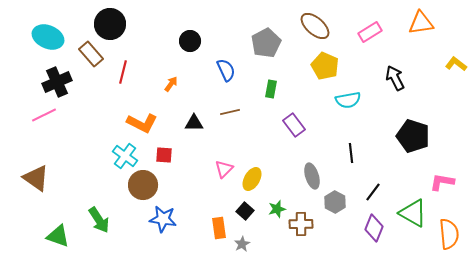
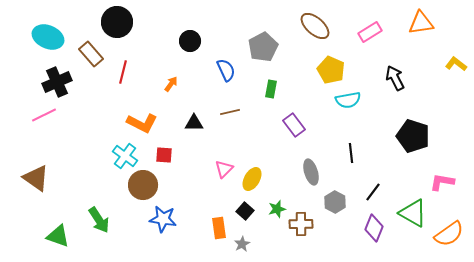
black circle at (110, 24): moved 7 px right, 2 px up
gray pentagon at (266, 43): moved 3 px left, 4 px down
yellow pentagon at (325, 66): moved 6 px right, 4 px down
gray ellipse at (312, 176): moved 1 px left, 4 px up
orange semicircle at (449, 234): rotated 60 degrees clockwise
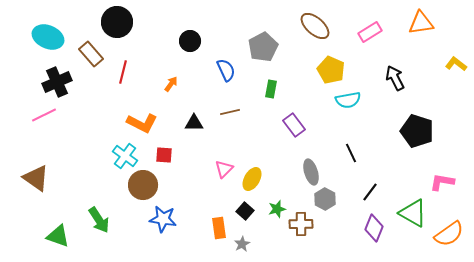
black pentagon at (413, 136): moved 4 px right, 5 px up
black line at (351, 153): rotated 18 degrees counterclockwise
black line at (373, 192): moved 3 px left
gray hexagon at (335, 202): moved 10 px left, 3 px up
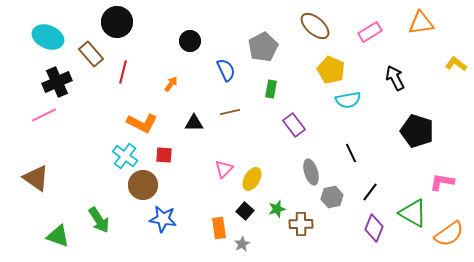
gray hexagon at (325, 199): moved 7 px right, 2 px up; rotated 20 degrees clockwise
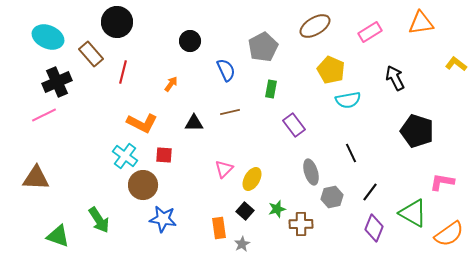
brown ellipse at (315, 26): rotated 72 degrees counterclockwise
brown triangle at (36, 178): rotated 32 degrees counterclockwise
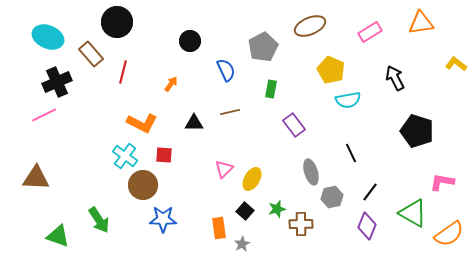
brown ellipse at (315, 26): moved 5 px left; rotated 8 degrees clockwise
blue star at (163, 219): rotated 8 degrees counterclockwise
purple diamond at (374, 228): moved 7 px left, 2 px up
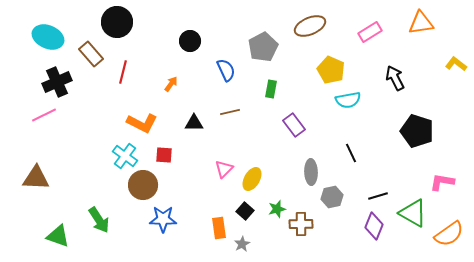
gray ellipse at (311, 172): rotated 15 degrees clockwise
black line at (370, 192): moved 8 px right, 4 px down; rotated 36 degrees clockwise
purple diamond at (367, 226): moved 7 px right
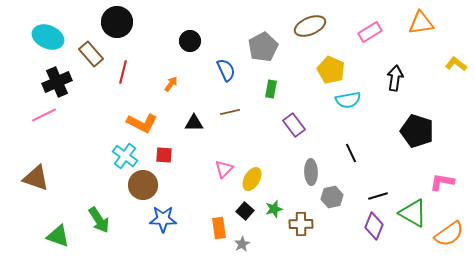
black arrow at (395, 78): rotated 35 degrees clockwise
brown triangle at (36, 178): rotated 16 degrees clockwise
green star at (277, 209): moved 3 px left
